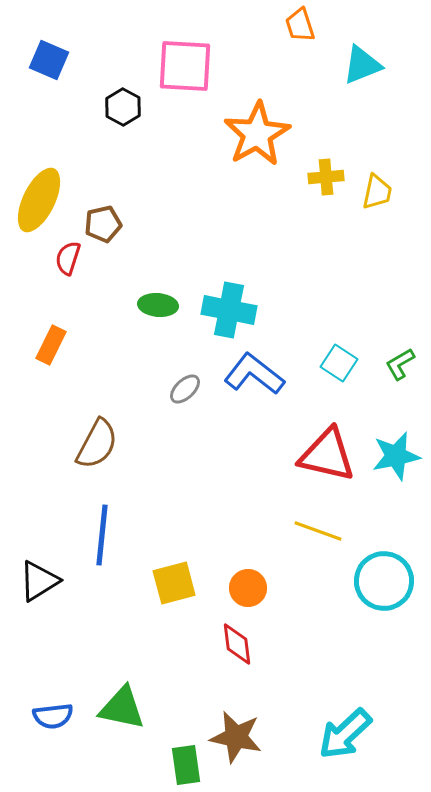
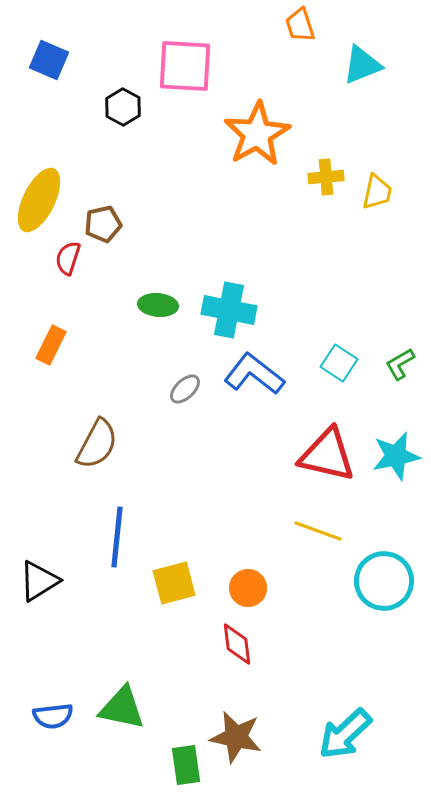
blue line: moved 15 px right, 2 px down
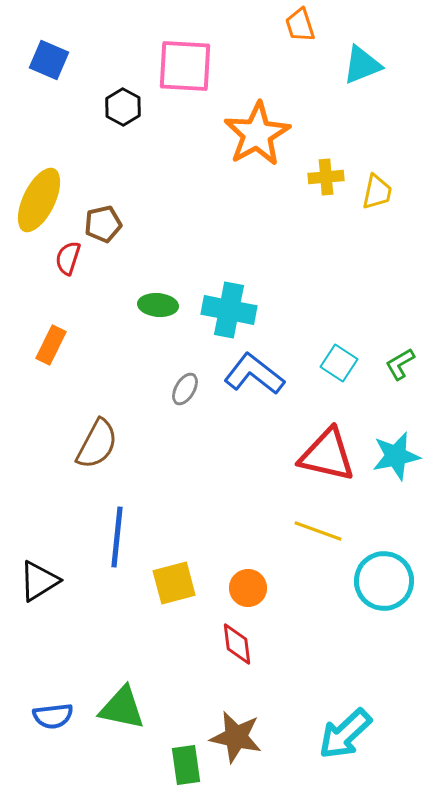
gray ellipse: rotated 16 degrees counterclockwise
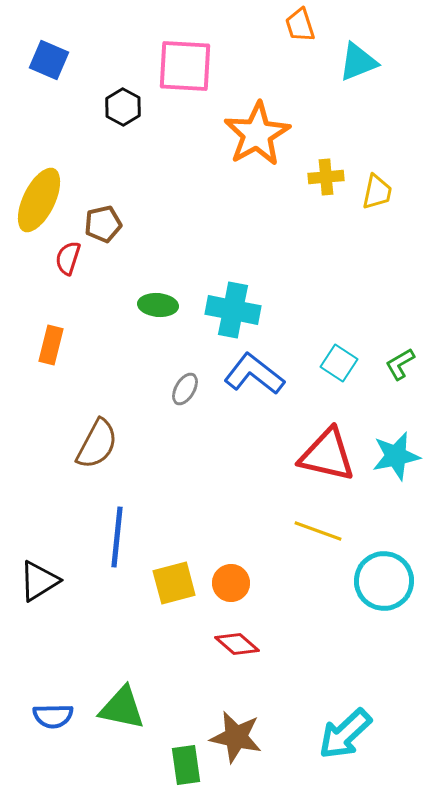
cyan triangle: moved 4 px left, 3 px up
cyan cross: moved 4 px right
orange rectangle: rotated 12 degrees counterclockwise
orange circle: moved 17 px left, 5 px up
red diamond: rotated 42 degrees counterclockwise
blue semicircle: rotated 6 degrees clockwise
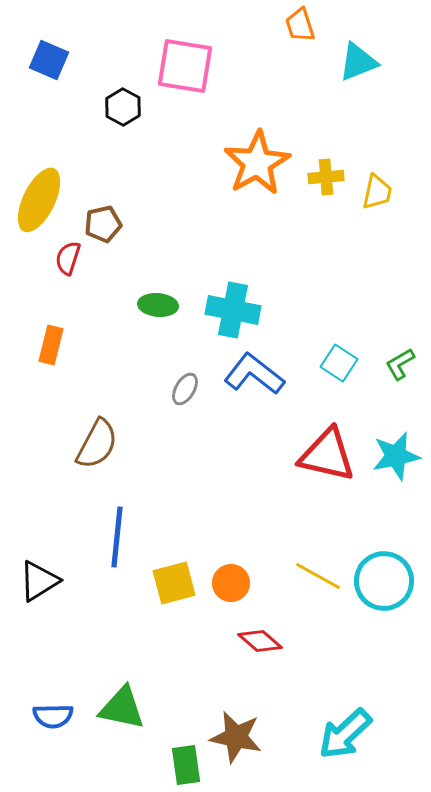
pink square: rotated 6 degrees clockwise
orange star: moved 29 px down
yellow line: moved 45 px down; rotated 9 degrees clockwise
red diamond: moved 23 px right, 3 px up
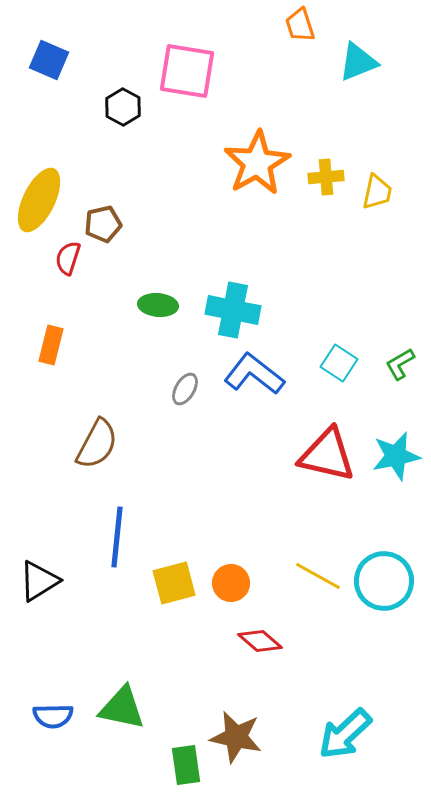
pink square: moved 2 px right, 5 px down
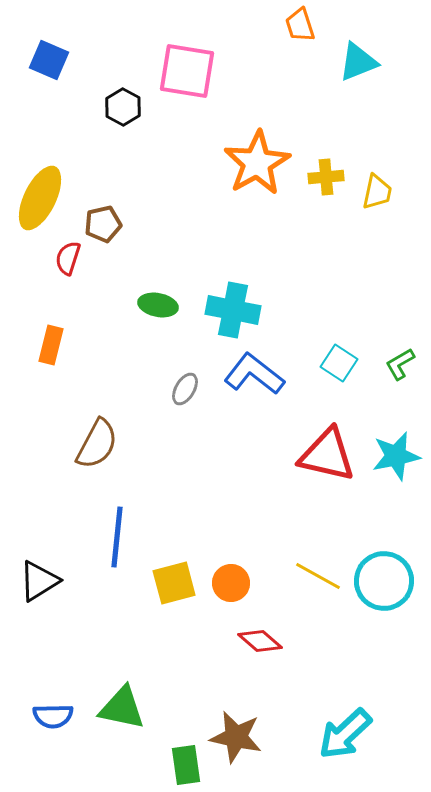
yellow ellipse: moved 1 px right, 2 px up
green ellipse: rotated 6 degrees clockwise
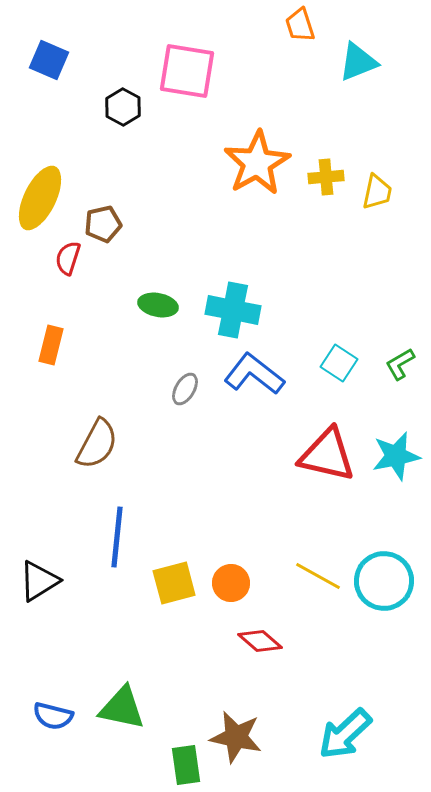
blue semicircle: rotated 15 degrees clockwise
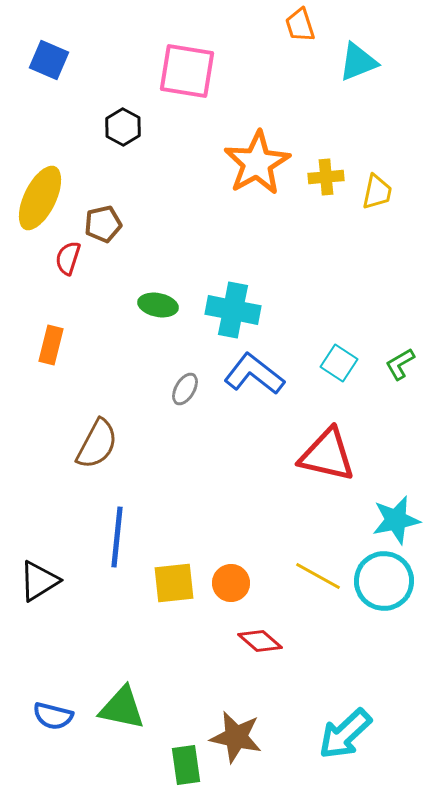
black hexagon: moved 20 px down
cyan star: moved 64 px down
yellow square: rotated 9 degrees clockwise
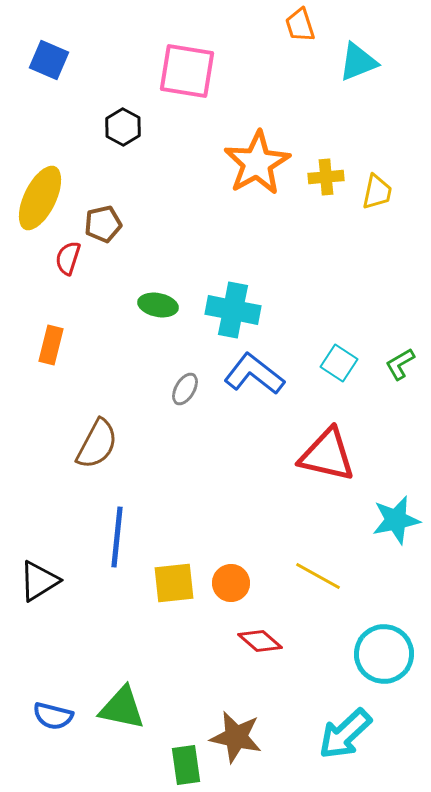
cyan circle: moved 73 px down
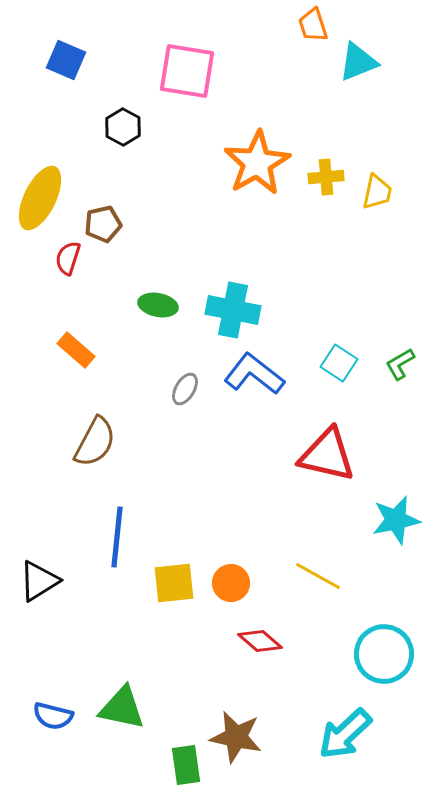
orange trapezoid: moved 13 px right
blue square: moved 17 px right
orange rectangle: moved 25 px right, 5 px down; rotated 63 degrees counterclockwise
brown semicircle: moved 2 px left, 2 px up
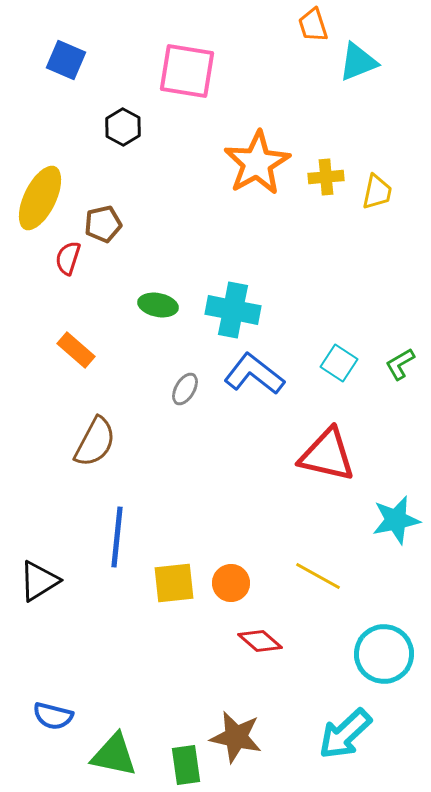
green triangle: moved 8 px left, 47 px down
